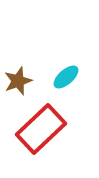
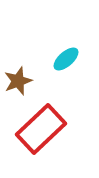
cyan ellipse: moved 18 px up
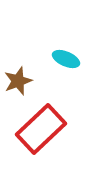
cyan ellipse: rotated 64 degrees clockwise
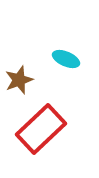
brown star: moved 1 px right, 1 px up
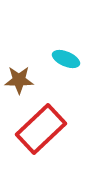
brown star: rotated 20 degrees clockwise
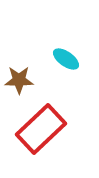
cyan ellipse: rotated 12 degrees clockwise
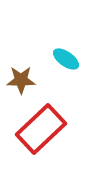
brown star: moved 2 px right
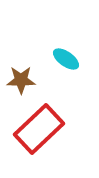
red rectangle: moved 2 px left
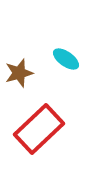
brown star: moved 2 px left, 7 px up; rotated 16 degrees counterclockwise
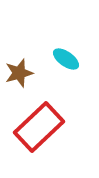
red rectangle: moved 2 px up
